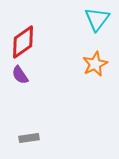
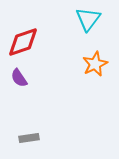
cyan triangle: moved 9 px left
red diamond: rotated 16 degrees clockwise
purple semicircle: moved 1 px left, 3 px down
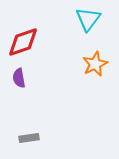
purple semicircle: rotated 24 degrees clockwise
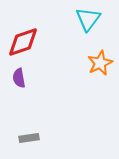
orange star: moved 5 px right, 1 px up
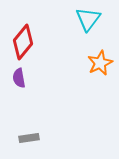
red diamond: rotated 32 degrees counterclockwise
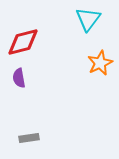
red diamond: rotated 36 degrees clockwise
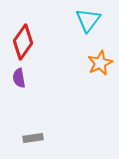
cyan triangle: moved 1 px down
red diamond: rotated 40 degrees counterclockwise
gray rectangle: moved 4 px right
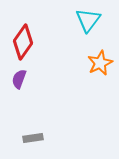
purple semicircle: moved 1 px down; rotated 30 degrees clockwise
